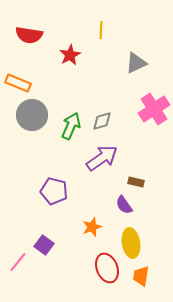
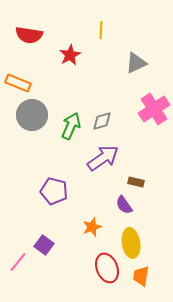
purple arrow: moved 1 px right
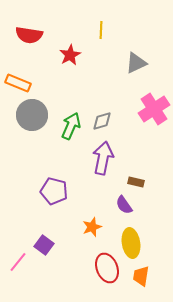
purple arrow: rotated 44 degrees counterclockwise
